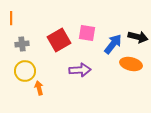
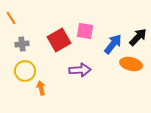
orange line: rotated 32 degrees counterclockwise
pink square: moved 2 px left, 2 px up
black arrow: rotated 60 degrees counterclockwise
orange arrow: moved 2 px right
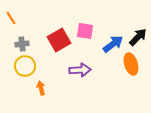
blue arrow: rotated 15 degrees clockwise
orange ellipse: rotated 60 degrees clockwise
yellow circle: moved 5 px up
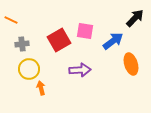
orange line: moved 2 px down; rotated 32 degrees counterclockwise
black arrow: moved 3 px left, 19 px up
blue arrow: moved 3 px up
yellow circle: moved 4 px right, 3 px down
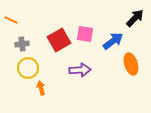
pink square: moved 3 px down
yellow circle: moved 1 px left, 1 px up
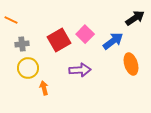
black arrow: rotated 12 degrees clockwise
pink square: rotated 36 degrees clockwise
orange arrow: moved 3 px right
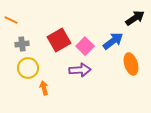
pink square: moved 12 px down
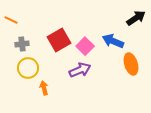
black arrow: moved 1 px right
blue arrow: rotated 120 degrees counterclockwise
purple arrow: rotated 20 degrees counterclockwise
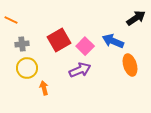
orange ellipse: moved 1 px left, 1 px down
yellow circle: moved 1 px left
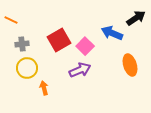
blue arrow: moved 1 px left, 8 px up
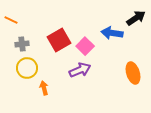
blue arrow: rotated 15 degrees counterclockwise
orange ellipse: moved 3 px right, 8 px down
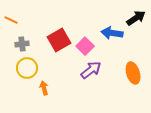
purple arrow: moved 11 px right; rotated 15 degrees counterclockwise
